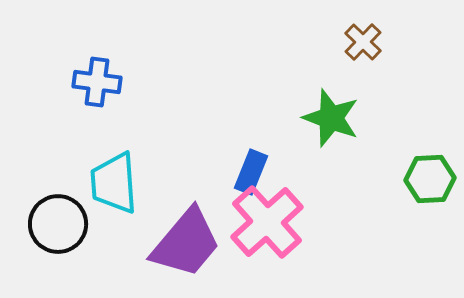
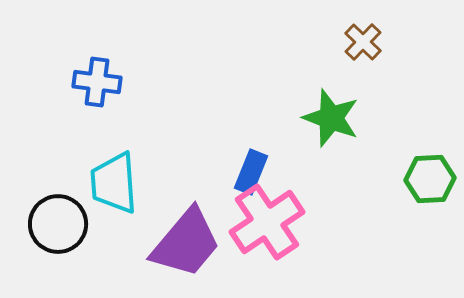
pink cross: rotated 8 degrees clockwise
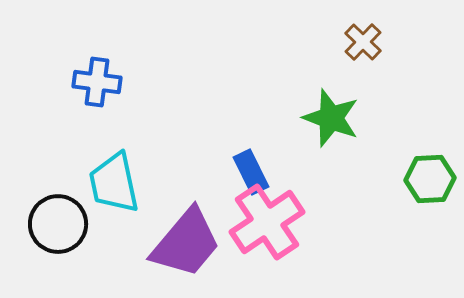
blue rectangle: rotated 48 degrees counterclockwise
cyan trapezoid: rotated 8 degrees counterclockwise
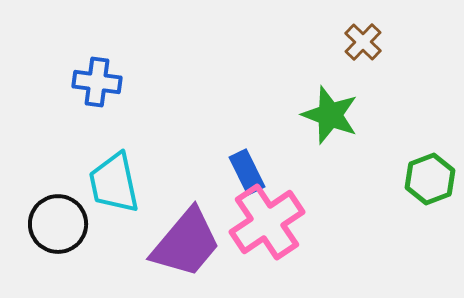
green star: moved 1 px left, 3 px up
blue rectangle: moved 4 px left
green hexagon: rotated 18 degrees counterclockwise
